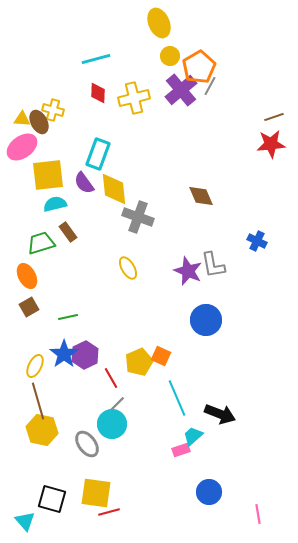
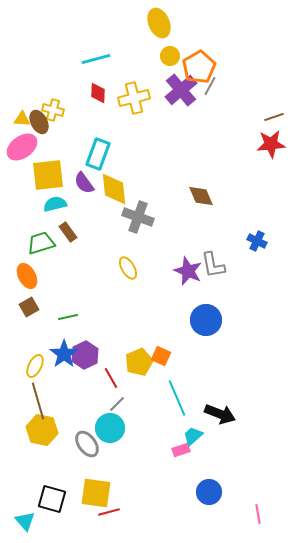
cyan circle at (112, 424): moved 2 px left, 4 px down
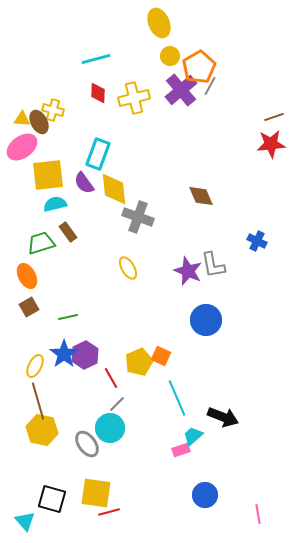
black arrow at (220, 414): moved 3 px right, 3 px down
blue circle at (209, 492): moved 4 px left, 3 px down
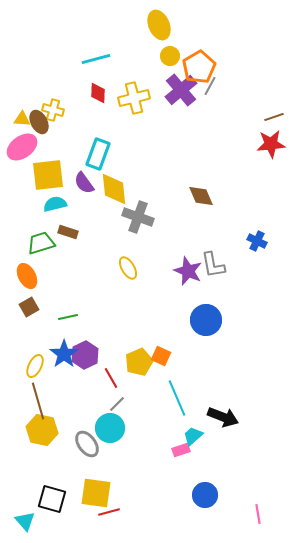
yellow ellipse at (159, 23): moved 2 px down
brown rectangle at (68, 232): rotated 36 degrees counterclockwise
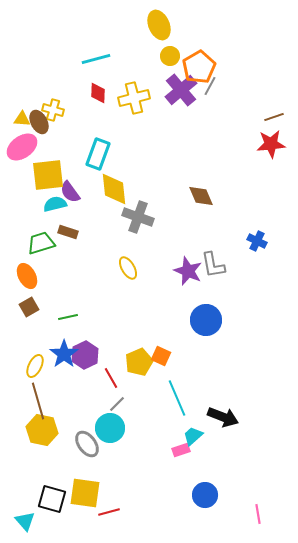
purple semicircle at (84, 183): moved 14 px left, 9 px down
yellow square at (96, 493): moved 11 px left
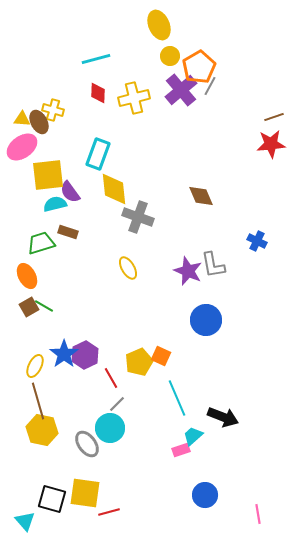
green line at (68, 317): moved 24 px left, 11 px up; rotated 42 degrees clockwise
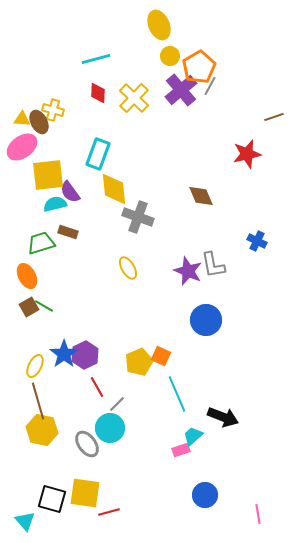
yellow cross at (134, 98): rotated 32 degrees counterclockwise
red star at (271, 144): moved 24 px left, 10 px down; rotated 8 degrees counterclockwise
red line at (111, 378): moved 14 px left, 9 px down
cyan line at (177, 398): moved 4 px up
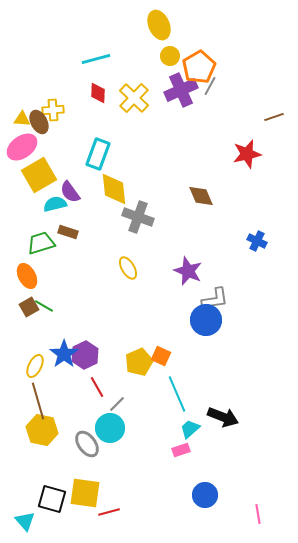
purple cross at (181, 90): rotated 16 degrees clockwise
yellow cross at (53, 110): rotated 20 degrees counterclockwise
yellow square at (48, 175): moved 9 px left; rotated 24 degrees counterclockwise
gray L-shape at (213, 265): moved 2 px right, 34 px down; rotated 88 degrees counterclockwise
cyan trapezoid at (193, 436): moved 3 px left, 7 px up
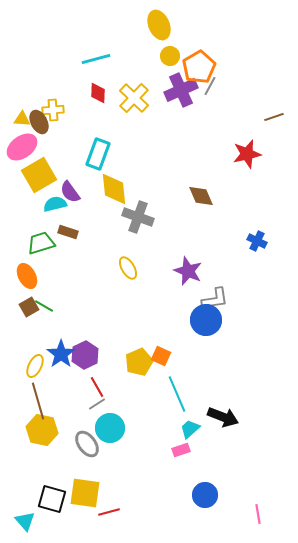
blue star at (64, 354): moved 3 px left
gray line at (117, 404): moved 20 px left; rotated 12 degrees clockwise
